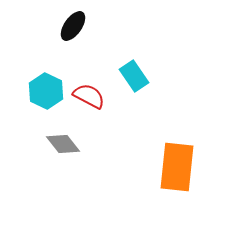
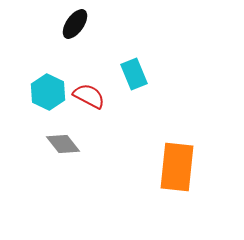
black ellipse: moved 2 px right, 2 px up
cyan rectangle: moved 2 px up; rotated 12 degrees clockwise
cyan hexagon: moved 2 px right, 1 px down
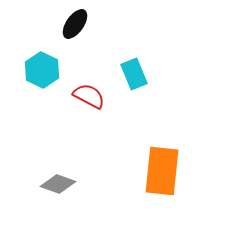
cyan hexagon: moved 6 px left, 22 px up
gray diamond: moved 5 px left, 40 px down; rotated 32 degrees counterclockwise
orange rectangle: moved 15 px left, 4 px down
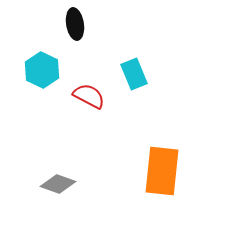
black ellipse: rotated 44 degrees counterclockwise
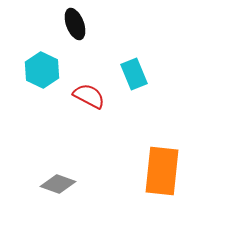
black ellipse: rotated 12 degrees counterclockwise
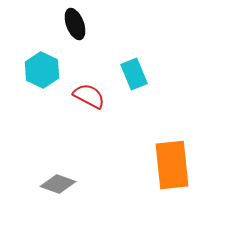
orange rectangle: moved 10 px right, 6 px up; rotated 12 degrees counterclockwise
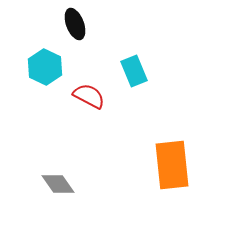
cyan hexagon: moved 3 px right, 3 px up
cyan rectangle: moved 3 px up
gray diamond: rotated 36 degrees clockwise
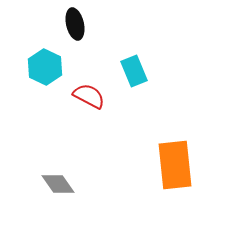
black ellipse: rotated 8 degrees clockwise
orange rectangle: moved 3 px right
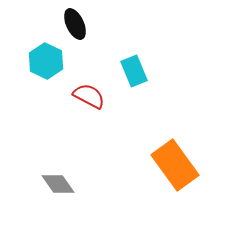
black ellipse: rotated 12 degrees counterclockwise
cyan hexagon: moved 1 px right, 6 px up
orange rectangle: rotated 30 degrees counterclockwise
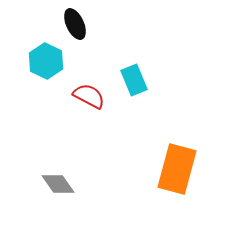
cyan rectangle: moved 9 px down
orange rectangle: moved 2 px right, 4 px down; rotated 51 degrees clockwise
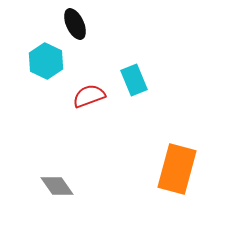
red semicircle: rotated 48 degrees counterclockwise
gray diamond: moved 1 px left, 2 px down
